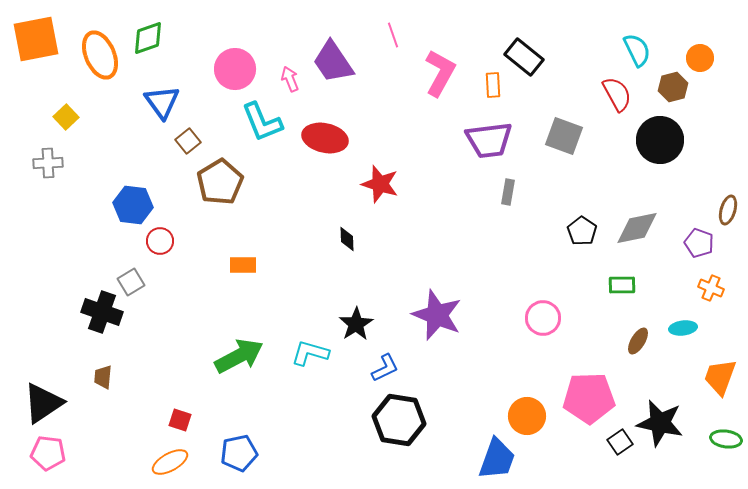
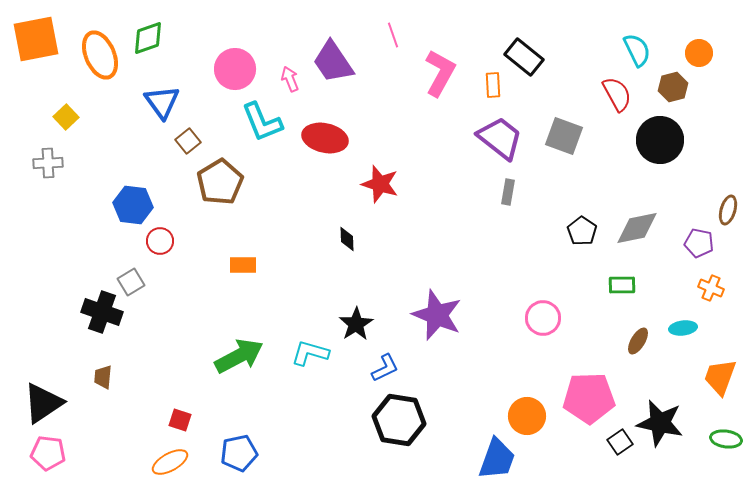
orange circle at (700, 58): moved 1 px left, 5 px up
purple trapezoid at (489, 140): moved 11 px right, 2 px up; rotated 135 degrees counterclockwise
purple pentagon at (699, 243): rotated 8 degrees counterclockwise
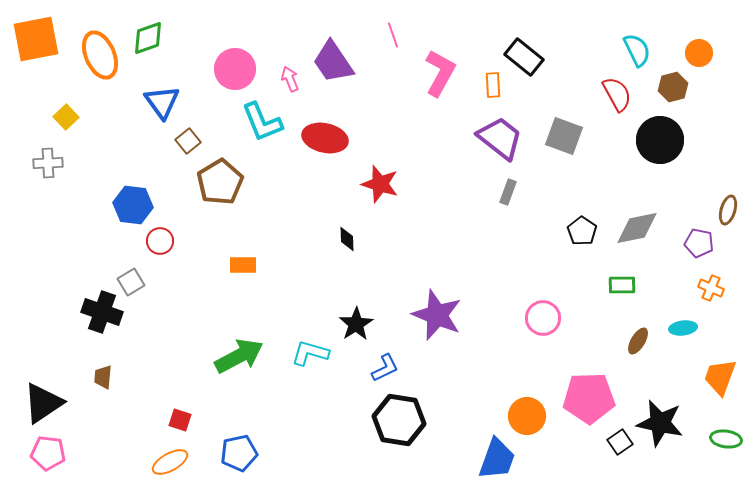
gray rectangle at (508, 192): rotated 10 degrees clockwise
